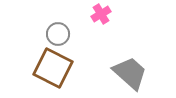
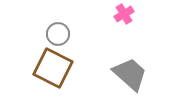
pink cross: moved 23 px right
gray trapezoid: moved 1 px down
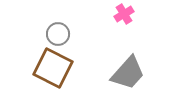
gray trapezoid: moved 2 px left, 1 px up; rotated 90 degrees clockwise
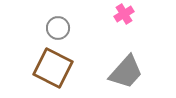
gray circle: moved 6 px up
gray trapezoid: moved 2 px left, 1 px up
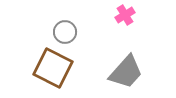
pink cross: moved 1 px right, 1 px down
gray circle: moved 7 px right, 4 px down
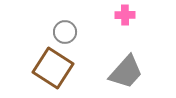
pink cross: rotated 30 degrees clockwise
brown square: rotated 6 degrees clockwise
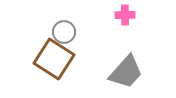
gray circle: moved 1 px left
brown square: moved 1 px right, 9 px up
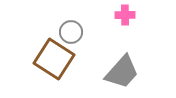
gray circle: moved 7 px right
gray trapezoid: moved 4 px left
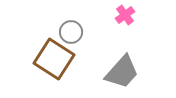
pink cross: rotated 36 degrees counterclockwise
